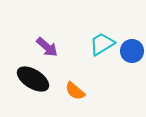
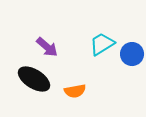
blue circle: moved 3 px down
black ellipse: moved 1 px right
orange semicircle: rotated 50 degrees counterclockwise
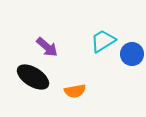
cyan trapezoid: moved 1 px right, 3 px up
black ellipse: moved 1 px left, 2 px up
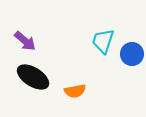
cyan trapezoid: rotated 40 degrees counterclockwise
purple arrow: moved 22 px left, 6 px up
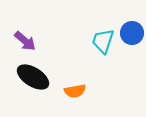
blue circle: moved 21 px up
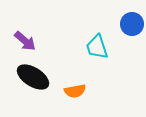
blue circle: moved 9 px up
cyan trapezoid: moved 6 px left, 6 px down; rotated 36 degrees counterclockwise
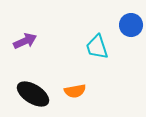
blue circle: moved 1 px left, 1 px down
purple arrow: rotated 65 degrees counterclockwise
black ellipse: moved 17 px down
